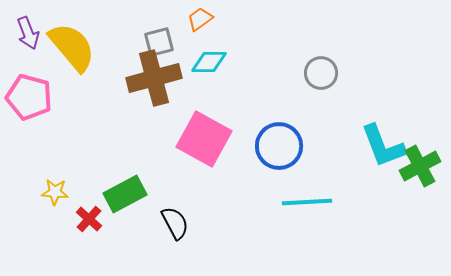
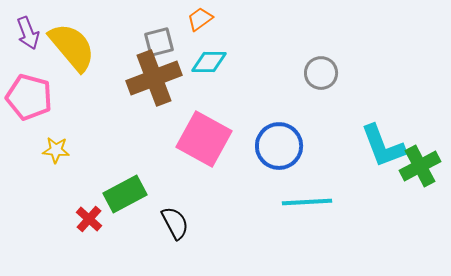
brown cross: rotated 6 degrees counterclockwise
yellow star: moved 1 px right, 42 px up
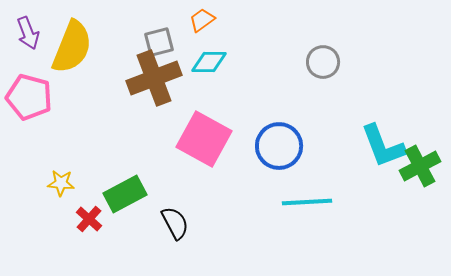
orange trapezoid: moved 2 px right, 1 px down
yellow semicircle: rotated 62 degrees clockwise
gray circle: moved 2 px right, 11 px up
yellow star: moved 5 px right, 33 px down
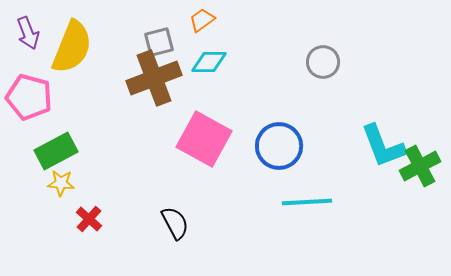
green rectangle: moved 69 px left, 43 px up
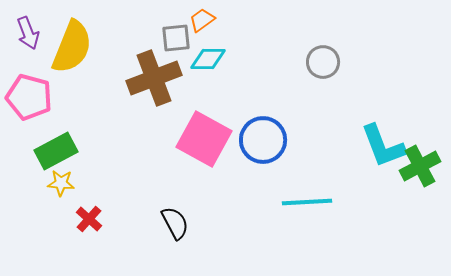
gray square: moved 17 px right, 4 px up; rotated 8 degrees clockwise
cyan diamond: moved 1 px left, 3 px up
blue circle: moved 16 px left, 6 px up
